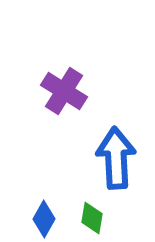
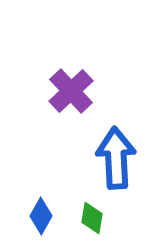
purple cross: moved 7 px right; rotated 15 degrees clockwise
blue diamond: moved 3 px left, 3 px up
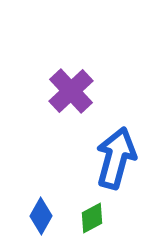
blue arrow: rotated 18 degrees clockwise
green diamond: rotated 52 degrees clockwise
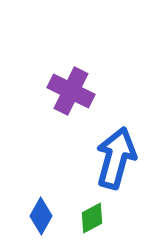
purple cross: rotated 21 degrees counterclockwise
